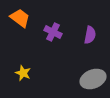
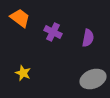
purple semicircle: moved 2 px left, 3 px down
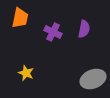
orange trapezoid: rotated 65 degrees clockwise
purple semicircle: moved 4 px left, 9 px up
yellow star: moved 3 px right
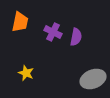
orange trapezoid: moved 4 px down
purple semicircle: moved 8 px left, 8 px down
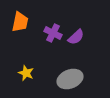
purple cross: moved 1 px down
purple semicircle: rotated 36 degrees clockwise
gray ellipse: moved 23 px left
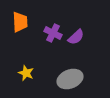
orange trapezoid: rotated 15 degrees counterclockwise
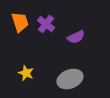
orange trapezoid: rotated 15 degrees counterclockwise
purple cross: moved 7 px left, 9 px up; rotated 12 degrees clockwise
purple semicircle: rotated 18 degrees clockwise
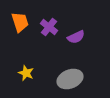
purple cross: moved 3 px right, 3 px down
